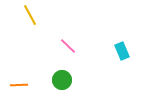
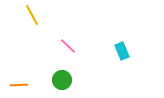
yellow line: moved 2 px right
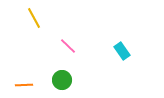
yellow line: moved 2 px right, 3 px down
cyan rectangle: rotated 12 degrees counterclockwise
orange line: moved 5 px right
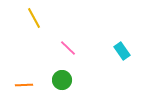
pink line: moved 2 px down
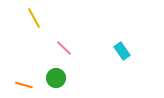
pink line: moved 4 px left
green circle: moved 6 px left, 2 px up
orange line: rotated 18 degrees clockwise
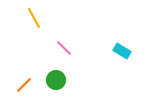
cyan rectangle: rotated 24 degrees counterclockwise
green circle: moved 2 px down
orange line: rotated 60 degrees counterclockwise
